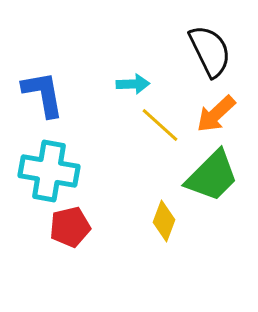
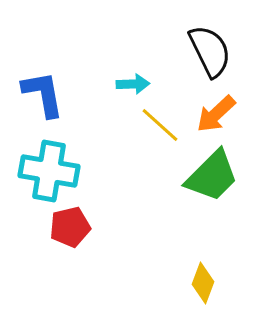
yellow diamond: moved 39 px right, 62 px down
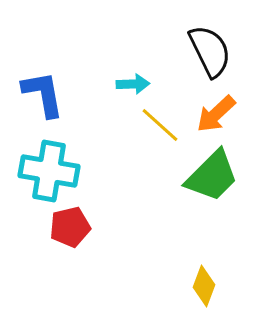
yellow diamond: moved 1 px right, 3 px down
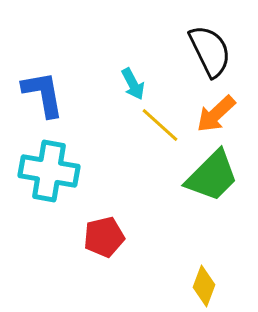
cyan arrow: rotated 64 degrees clockwise
red pentagon: moved 34 px right, 10 px down
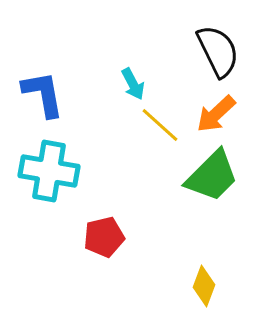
black semicircle: moved 8 px right
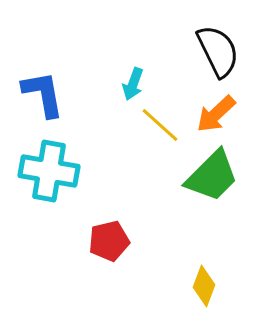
cyan arrow: rotated 48 degrees clockwise
red pentagon: moved 5 px right, 4 px down
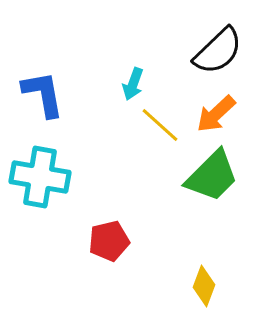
black semicircle: rotated 72 degrees clockwise
cyan cross: moved 9 px left, 6 px down
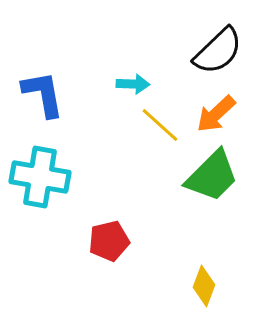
cyan arrow: rotated 108 degrees counterclockwise
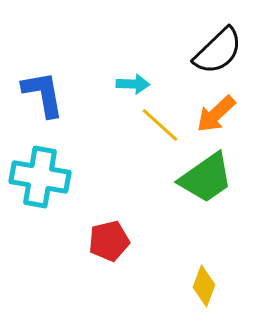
green trapezoid: moved 6 px left, 2 px down; rotated 10 degrees clockwise
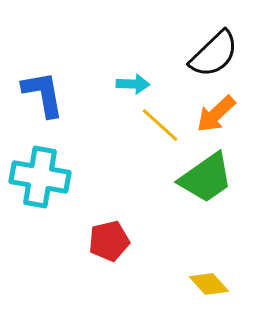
black semicircle: moved 4 px left, 3 px down
yellow diamond: moved 5 px right, 2 px up; rotated 63 degrees counterclockwise
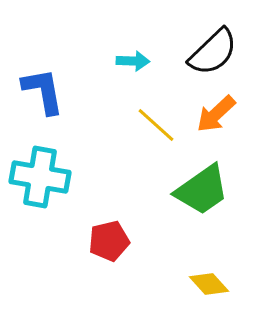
black semicircle: moved 1 px left, 2 px up
cyan arrow: moved 23 px up
blue L-shape: moved 3 px up
yellow line: moved 4 px left
green trapezoid: moved 4 px left, 12 px down
